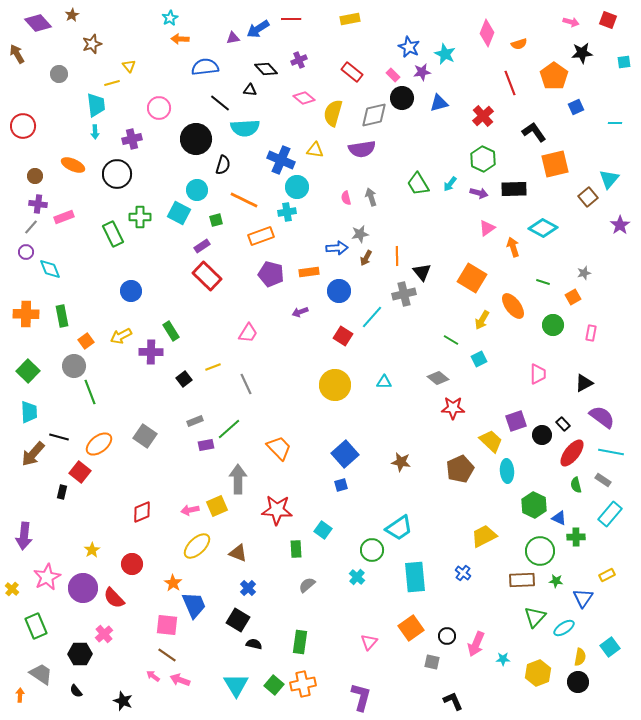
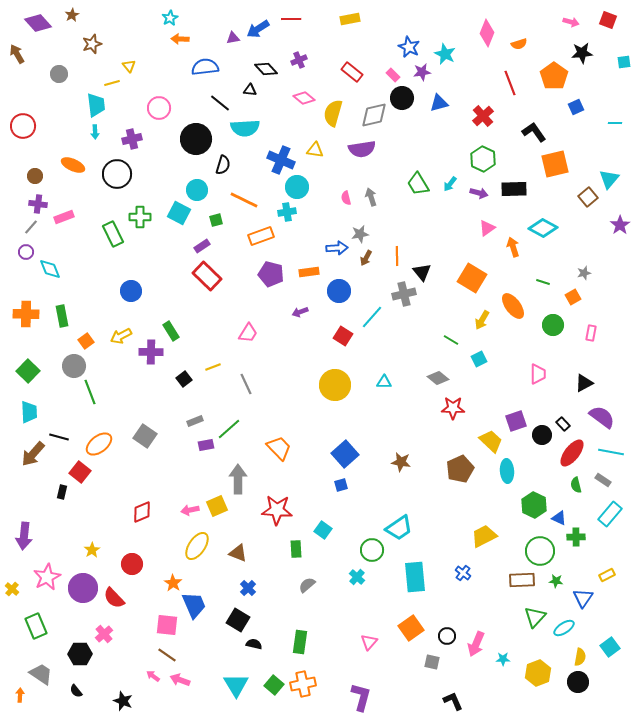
yellow ellipse at (197, 546): rotated 12 degrees counterclockwise
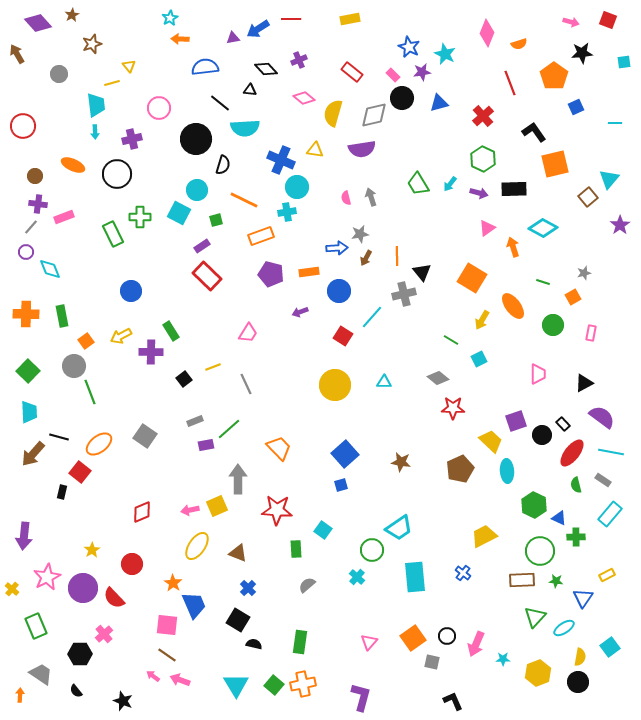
orange square at (411, 628): moved 2 px right, 10 px down
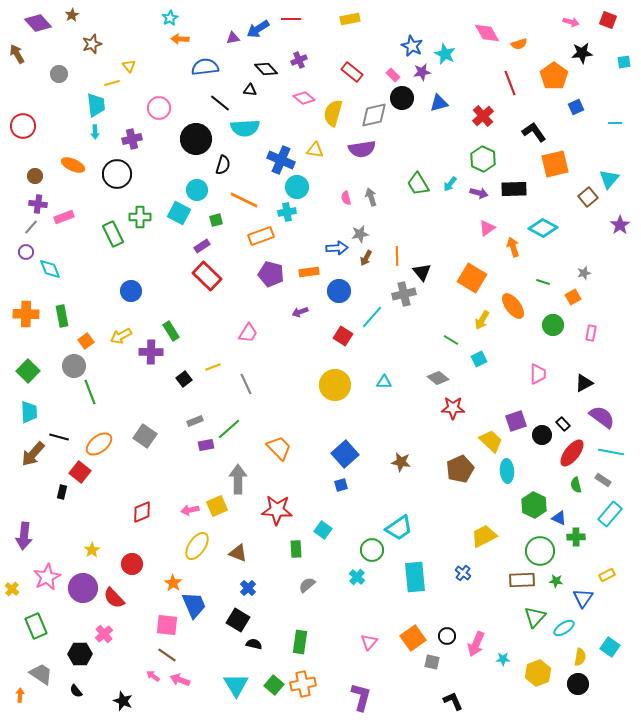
pink diamond at (487, 33): rotated 52 degrees counterclockwise
blue star at (409, 47): moved 3 px right, 1 px up
cyan square at (610, 647): rotated 18 degrees counterclockwise
black circle at (578, 682): moved 2 px down
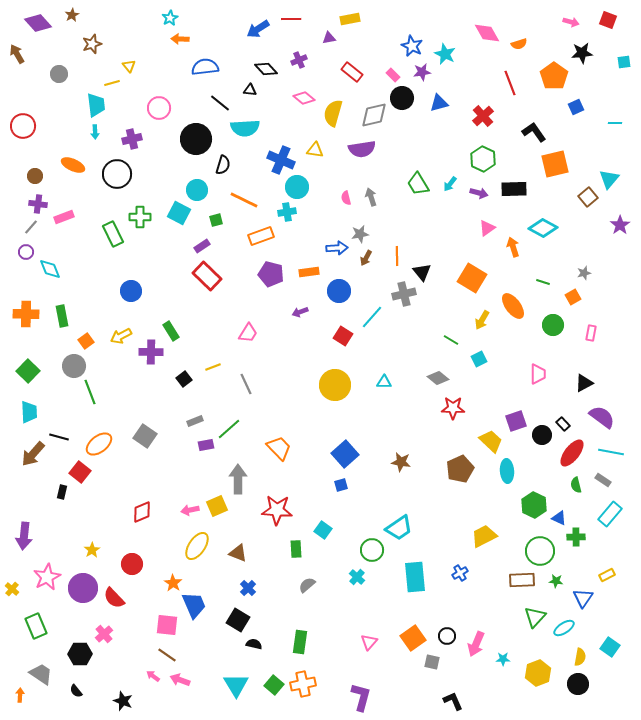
purple triangle at (233, 38): moved 96 px right
blue cross at (463, 573): moved 3 px left; rotated 21 degrees clockwise
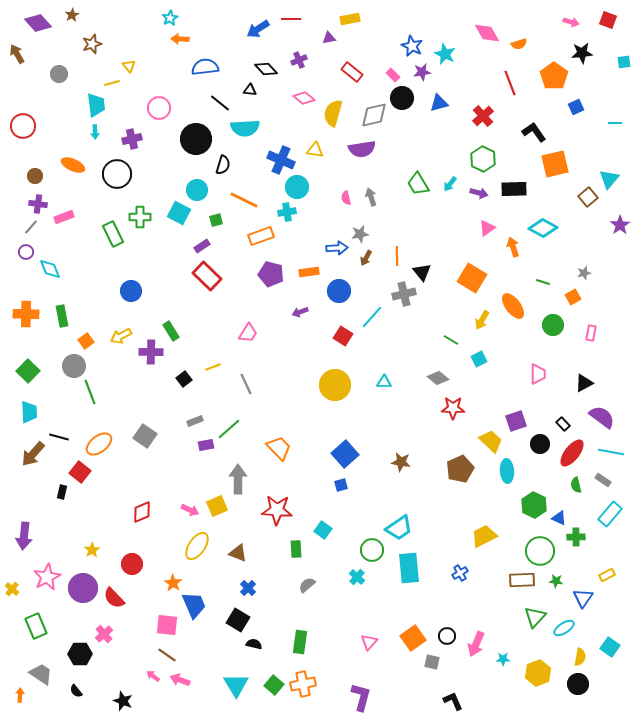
black circle at (542, 435): moved 2 px left, 9 px down
pink arrow at (190, 510): rotated 144 degrees counterclockwise
cyan rectangle at (415, 577): moved 6 px left, 9 px up
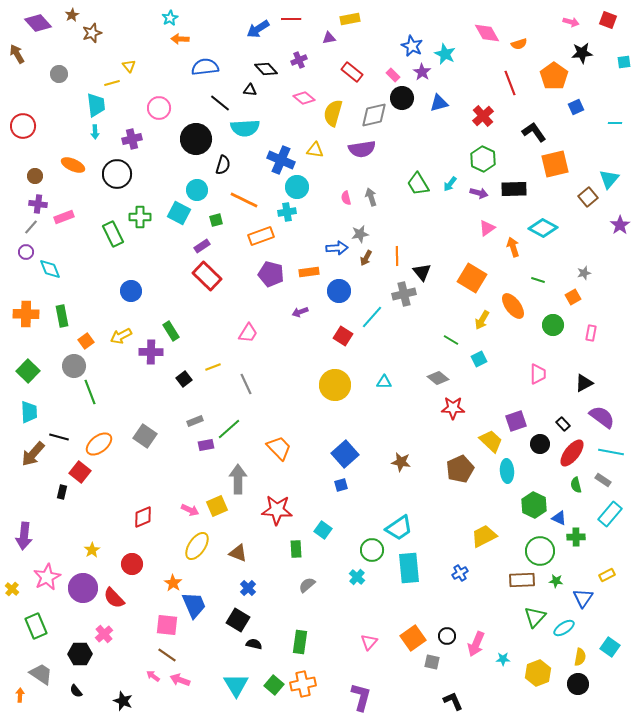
brown star at (92, 44): moved 11 px up
purple star at (422, 72): rotated 30 degrees counterclockwise
green line at (543, 282): moved 5 px left, 2 px up
red diamond at (142, 512): moved 1 px right, 5 px down
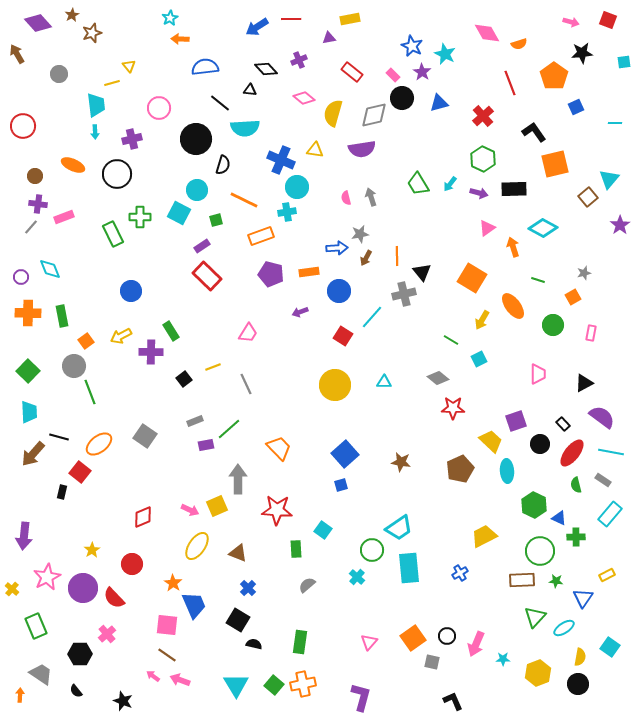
blue arrow at (258, 29): moved 1 px left, 2 px up
purple circle at (26, 252): moved 5 px left, 25 px down
orange cross at (26, 314): moved 2 px right, 1 px up
pink cross at (104, 634): moved 3 px right
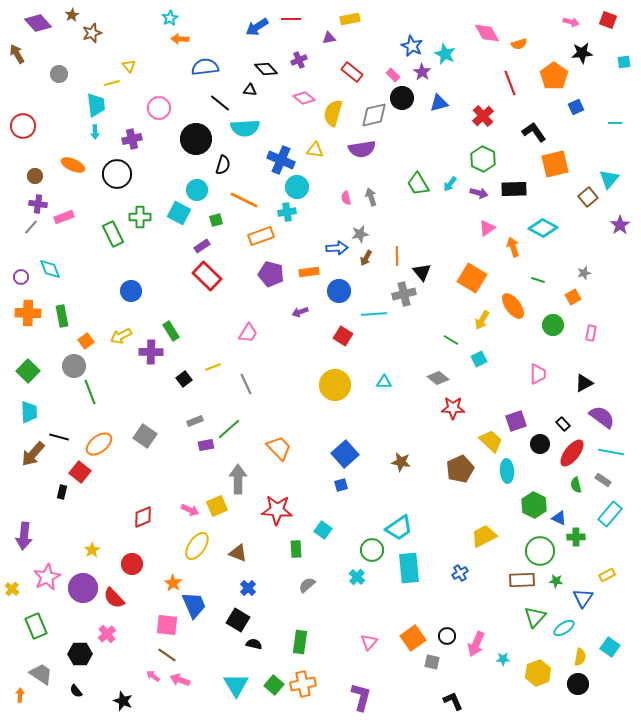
cyan line at (372, 317): moved 2 px right, 3 px up; rotated 45 degrees clockwise
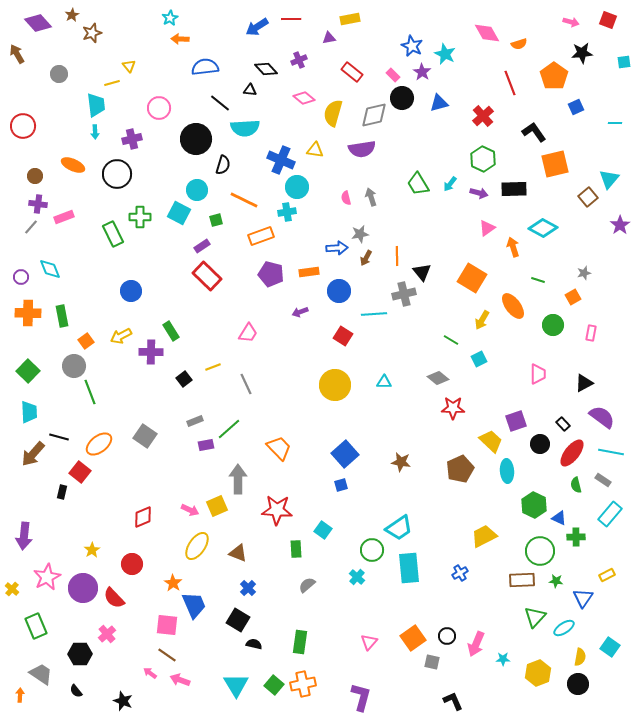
pink arrow at (153, 676): moved 3 px left, 3 px up
